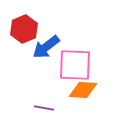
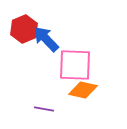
blue arrow: moved 8 px up; rotated 84 degrees clockwise
orange diamond: rotated 8 degrees clockwise
purple line: moved 1 px down
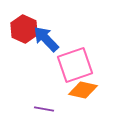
red hexagon: rotated 12 degrees counterclockwise
pink square: rotated 21 degrees counterclockwise
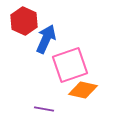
red hexagon: moved 8 px up
blue arrow: rotated 68 degrees clockwise
pink square: moved 5 px left
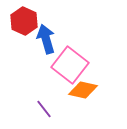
blue arrow: rotated 40 degrees counterclockwise
pink square: rotated 33 degrees counterclockwise
purple line: rotated 42 degrees clockwise
